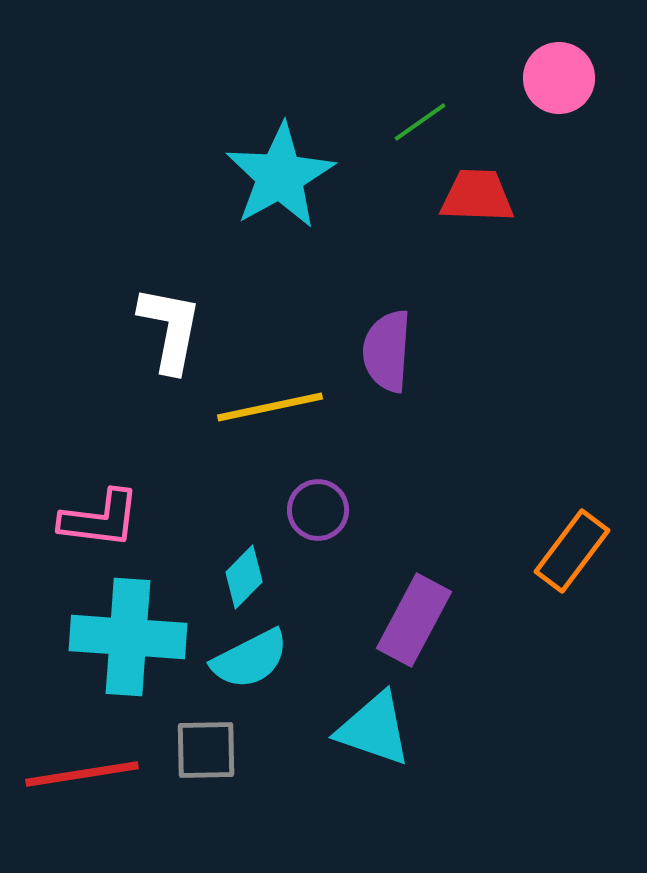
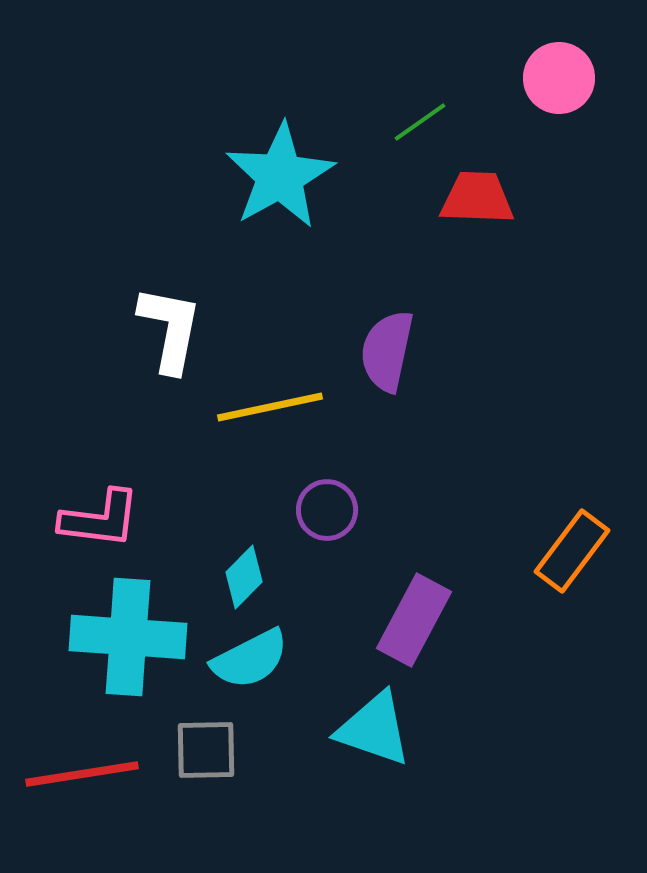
red trapezoid: moved 2 px down
purple semicircle: rotated 8 degrees clockwise
purple circle: moved 9 px right
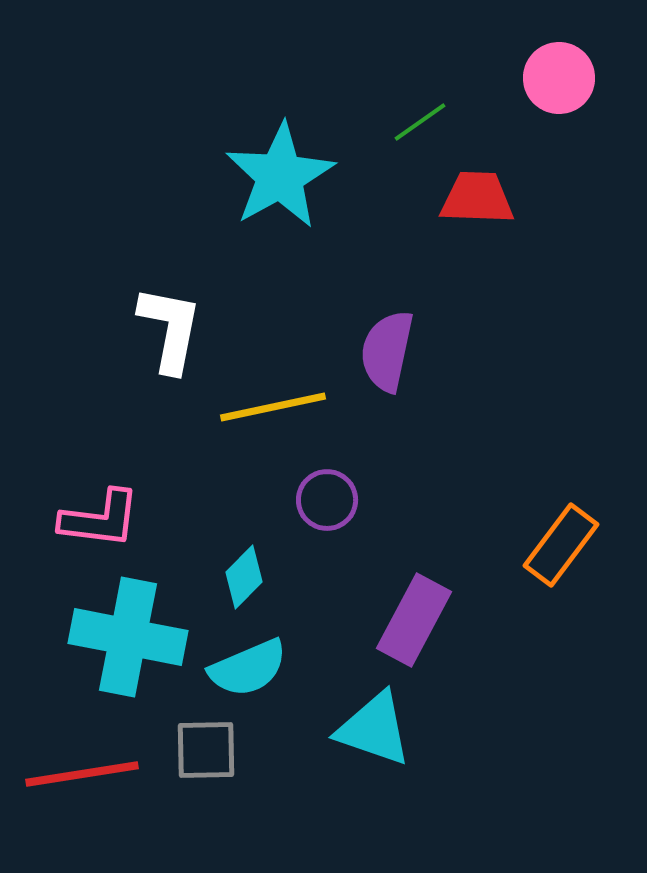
yellow line: moved 3 px right
purple circle: moved 10 px up
orange rectangle: moved 11 px left, 6 px up
cyan cross: rotated 7 degrees clockwise
cyan semicircle: moved 2 px left, 9 px down; rotated 4 degrees clockwise
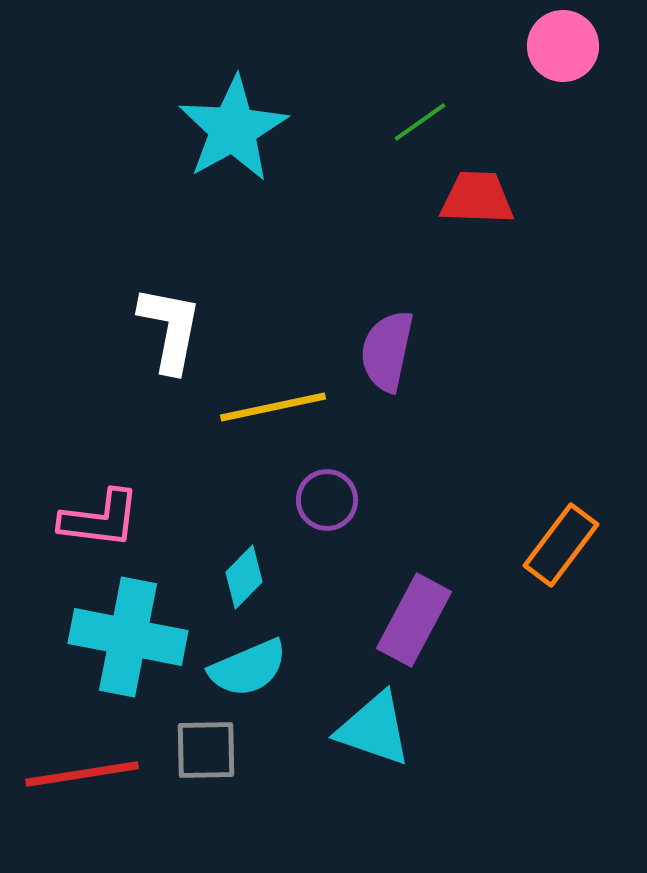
pink circle: moved 4 px right, 32 px up
cyan star: moved 47 px left, 47 px up
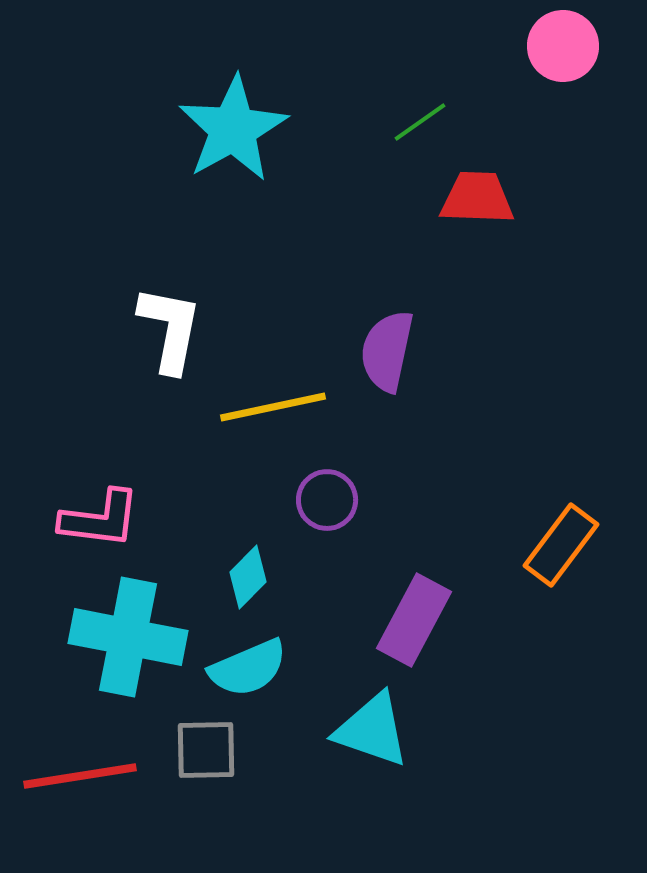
cyan diamond: moved 4 px right
cyan triangle: moved 2 px left, 1 px down
red line: moved 2 px left, 2 px down
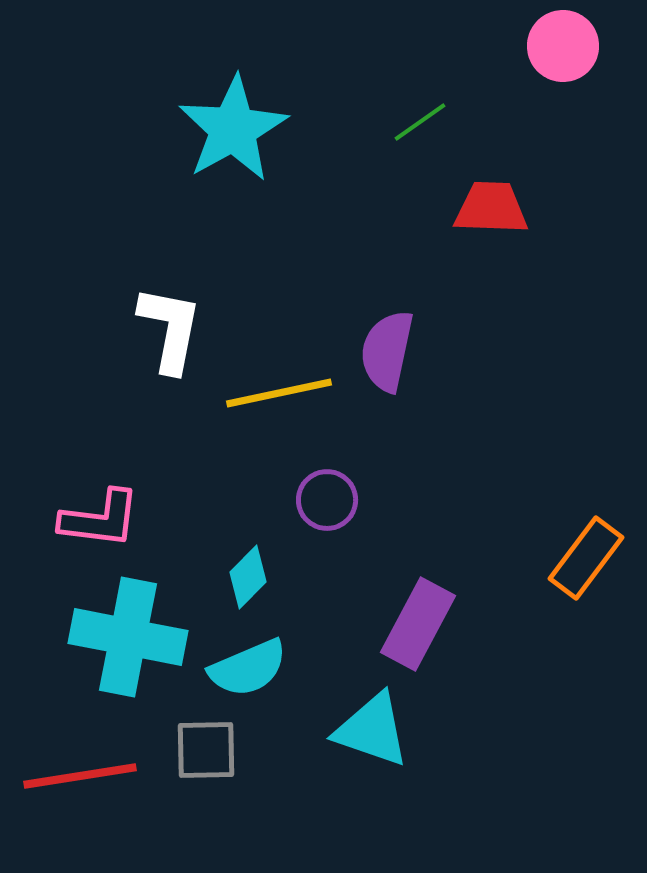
red trapezoid: moved 14 px right, 10 px down
yellow line: moved 6 px right, 14 px up
orange rectangle: moved 25 px right, 13 px down
purple rectangle: moved 4 px right, 4 px down
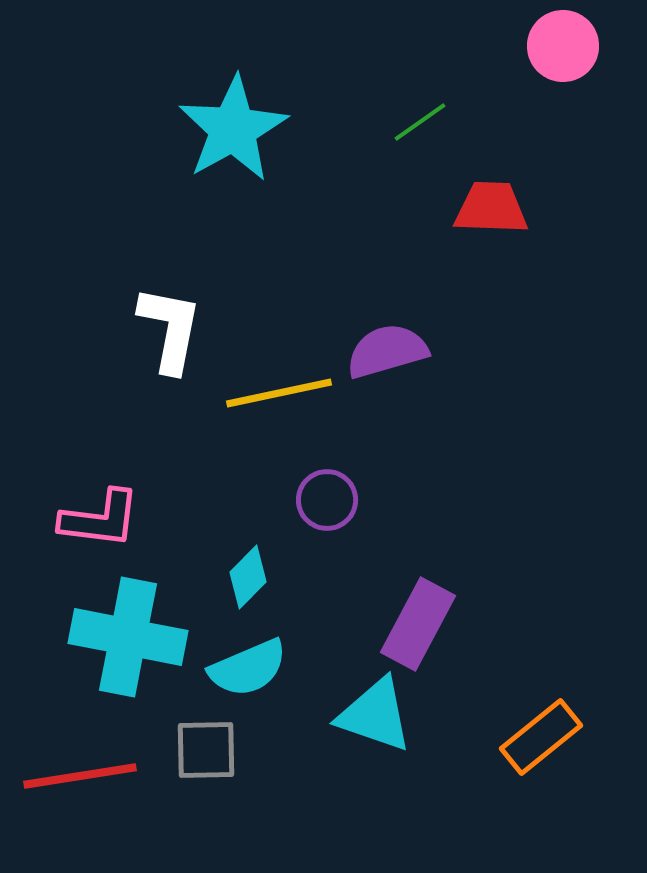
purple semicircle: rotated 62 degrees clockwise
orange rectangle: moved 45 px left, 179 px down; rotated 14 degrees clockwise
cyan triangle: moved 3 px right, 15 px up
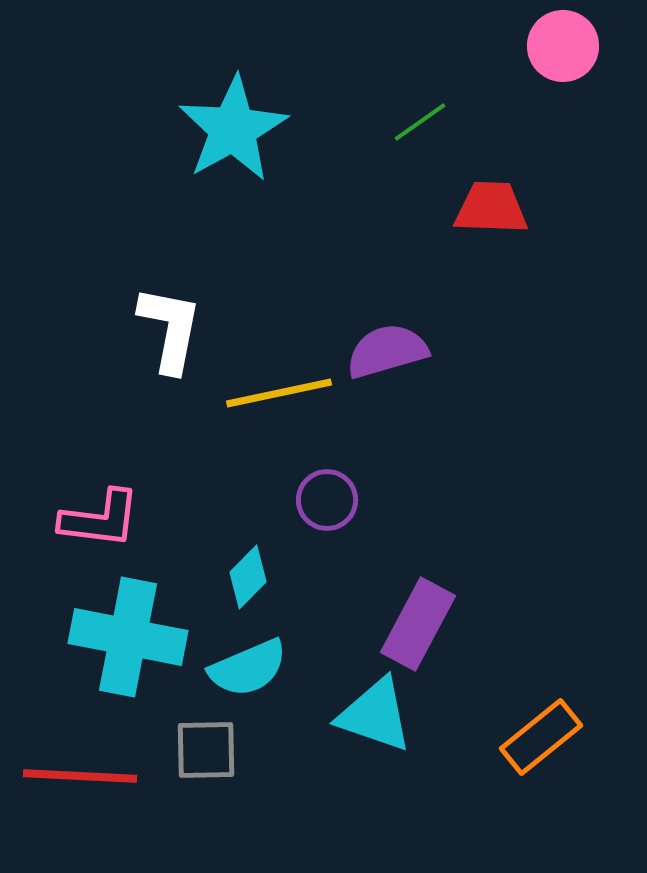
red line: rotated 12 degrees clockwise
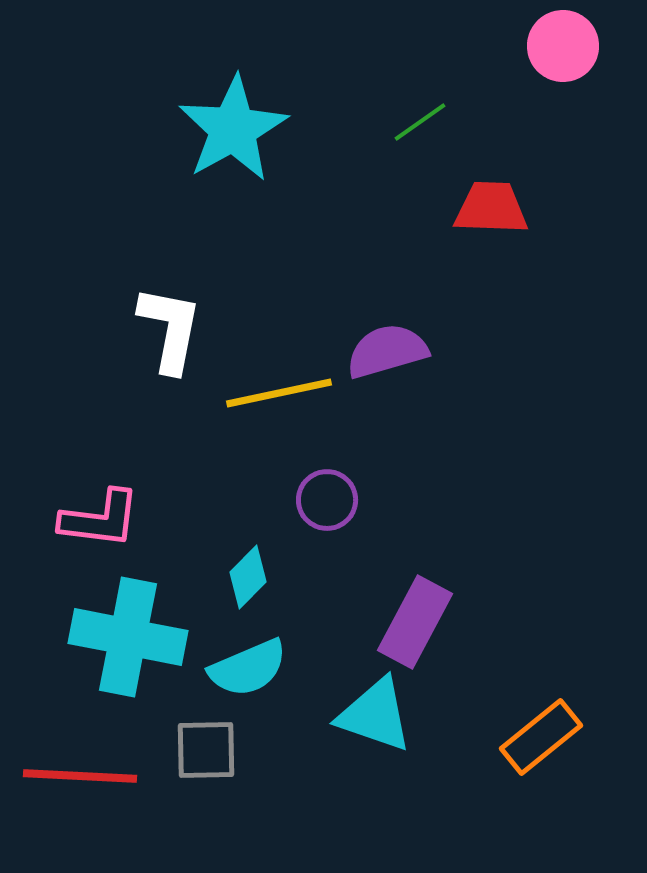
purple rectangle: moved 3 px left, 2 px up
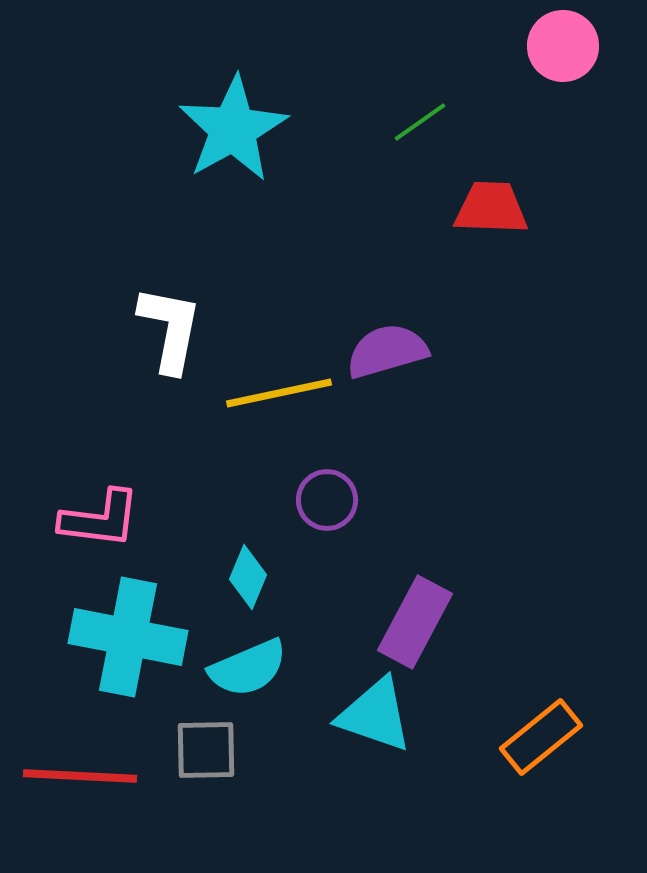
cyan diamond: rotated 22 degrees counterclockwise
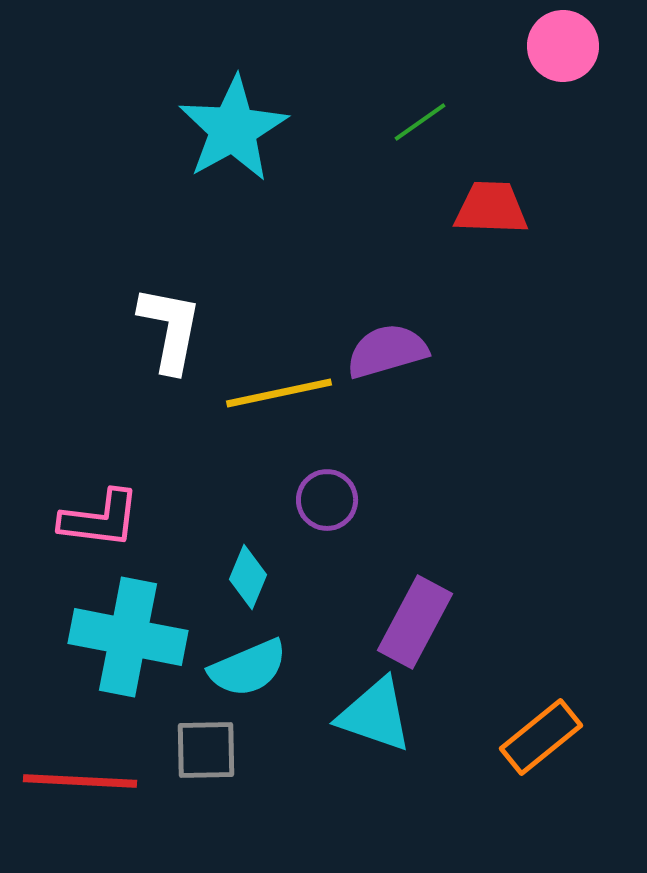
red line: moved 5 px down
